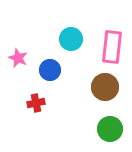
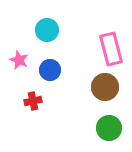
cyan circle: moved 24 px left, 9 px up
pink rectangle: moved 1 px left, 2 px down; rotated 20 degrees counterclockwise
pink star: moved 1 px right, 2 px down
red cross: moved 3 px left, 2 px up
green circle: moved 1 px left, 1 px up
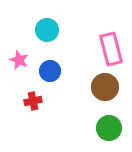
blue circle: moved 1 px down
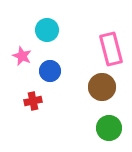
pink star: moved 3 px right, 4 px up
brown circle: moved 3 px left
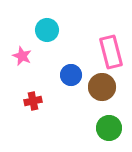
pink rectangle: moved 3 px down
blue circle: moved 21 px right, 4 px down
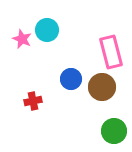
pink star: moved 17 px up
blue circle: moved 4 px down
green circle: moved 5 px right, 3 px down
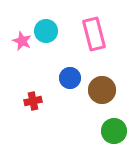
cyan circle: moved 1 px left, 1 px down
pink star: moved 2 px down
pink rectangle: moved 17 px left, 18 px up
blue circle: moved 1 px left, 1 px up
brown circle: moved 3 px down
